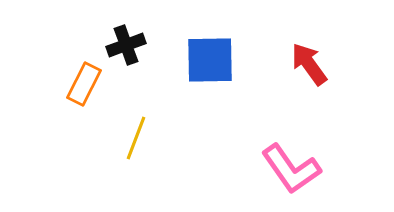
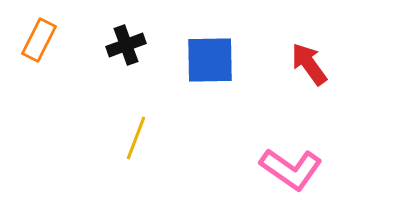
orange rectangle: moved 45 px left, 44 px up
pink L-shape: rotated 20 degrees counterclockwise
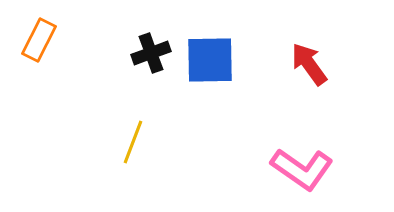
black cross: moved 25 px right, 8 px down
yellow line: moved 3 px left, 4 px down
pink L-shape: moved 11 px right
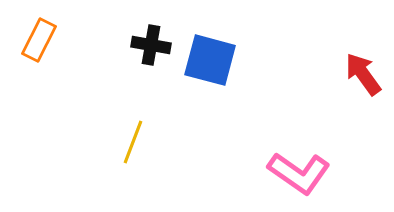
black cross: moved 8 px up; rotated 30 degrees clockwise
blue square: rotated 16 degrees clockwise
red arrow: moved 54 px right, 10 px down
pink L-shape: moved 3 px left, 4 px down
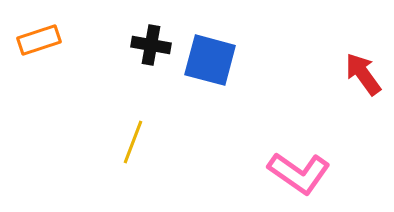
orange rectangle: rotated 45 degrees clockwise
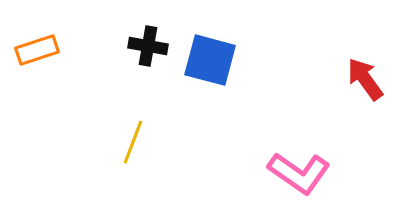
orange rectangle: moved 2 px left, 10 px down
black cross: moved 3 px left, 1 px down
red arrow: moved 2 px right, 5 px down
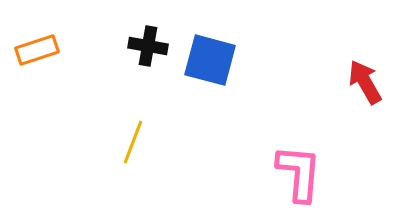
red arrow: moved 3 px down; rotated 6 degrees clockwise
pink L-shape: rotated 120 degrees counterclockwise
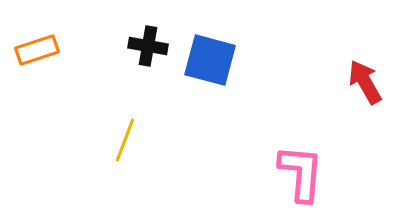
yellow line: moved 8 px left, 2 px up
pink L-shape: moved 2 px right
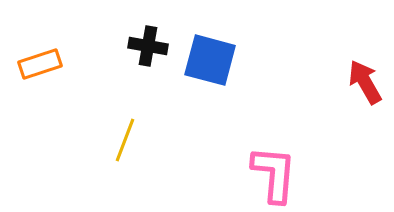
orange rectangle: moved 3 px right, 14 px down
pink L-shape: moved 27 px left, 1 px down
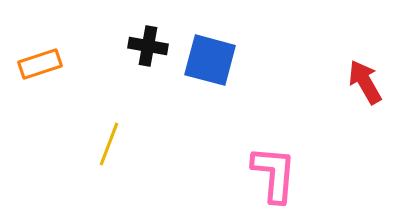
yellow line: moved 16 px left, 4 px down
